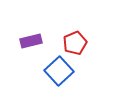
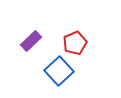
purple rectangle: rotated 30 degrees counterclockwise
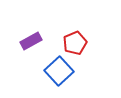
purple rectangle: rotated 15 degrees clockwise
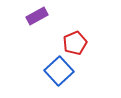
purple rectangle: moved 6 px right, 25 px up
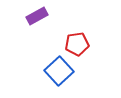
red pentagon: moved 2 px right, 1 px down; rotated 15 degrees clockwise
